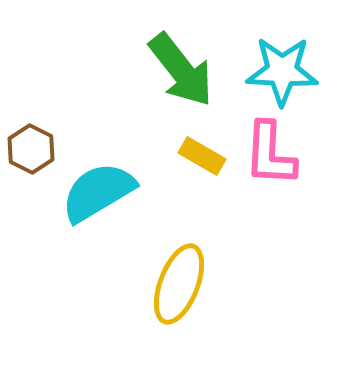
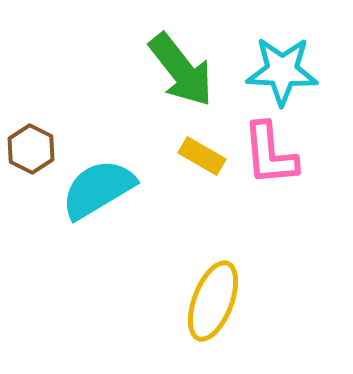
pink L-shape: rotated 8 degrees counterclockwise
cyan semicircle: moved 3 px up
yellow ellipse: moved 34 px right, 17 px down
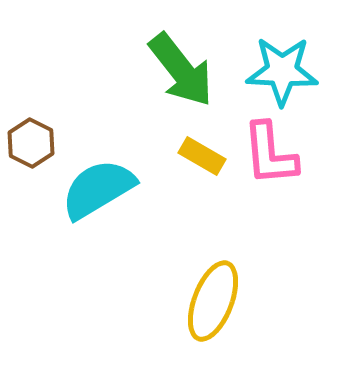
brown hexagon: moved 6 px up
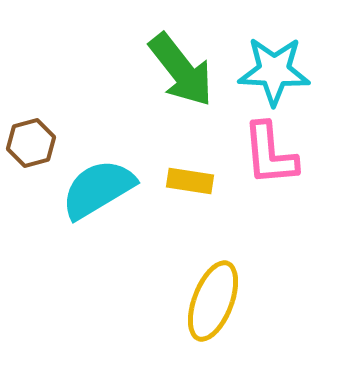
cyan star: moved 8 px left
brown hexagon: rotated 18 degrees clockwise
yellow rectangle: moved 12 px left, 25 px down; rotated 21 degrees counterclockwise
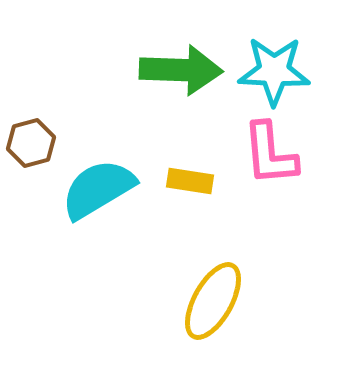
green arrow: rotated 50 degrees counterclockwise
yellow ellipse: rotated 8 degrees clockwise
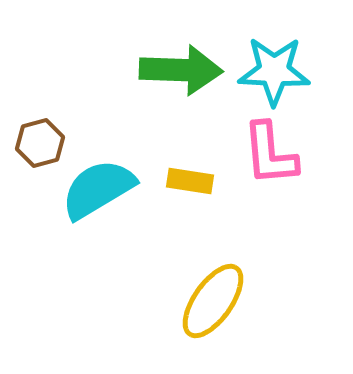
brown hexagon: moved 9 px right
yellow ellipse: rotated 6 degrees clockwise
